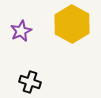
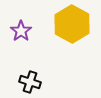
purple star: rotated 10 degrees counterclockwise
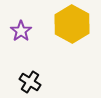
black cross: rotated 15 degrees clockwise
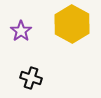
black cross: moved 1 px right, 4 px up; rotated 15 degrees counterclockwise
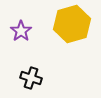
yellow hexagon: rotated 15 degrees clockwise
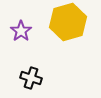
yellow hexagon: moved 4 px left, 2 px up
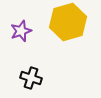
purple star: rotated 15 degrees clockwise
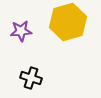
purple star: rotated 15 degrees clockwise
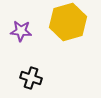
purple star: rotated 10 degrees clockwise
